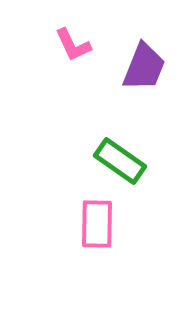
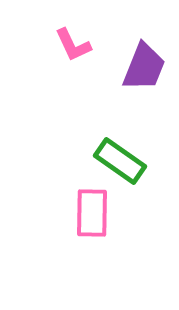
pink rectangle: moved 5 px left, 11 px up
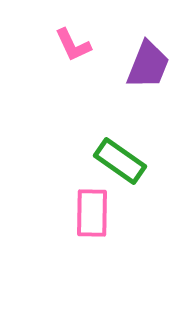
purple trapezoid: moved 4 px right, 2 px up
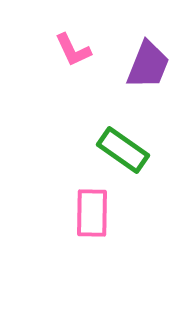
pink L-shape: moved 5 px down
green rectangle: moved 3 px right, 11 px up
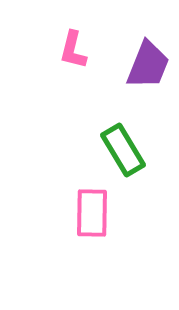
pink L-shape: rotated 39 degrees clockwise
green rectangle: rotated 24 degrees clockwise
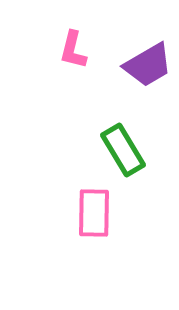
purple trapezoid: rotated 38 degrees clockwise
pink rectangle: moved 2 px right
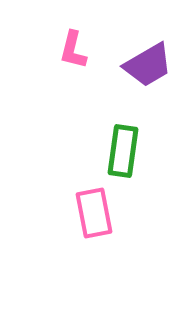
green rectangle: moved 1 px down; rotated 39 degrees clockwise
pink rectangle: rotated 12 degrees counterclockwise
